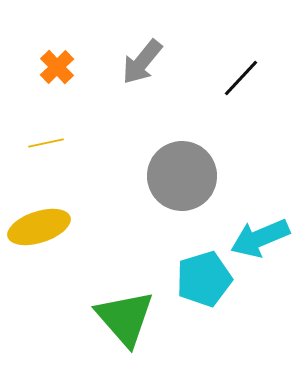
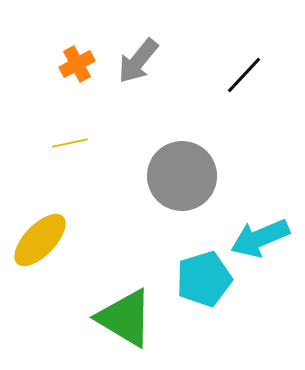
gray arrow: moved 4 px left, 1 px up
orange cross: moved 20 px right, 3 px up; rotated 16 degrees clockwise
black line: moved 3 px right, 3 px up
yellow line: moved 24 px right
yellow ellipse: moved 1 px right, 13 px down; rotated 28 degrees counterclockwise
green triangle: rotated 18 degrees counterclockwise
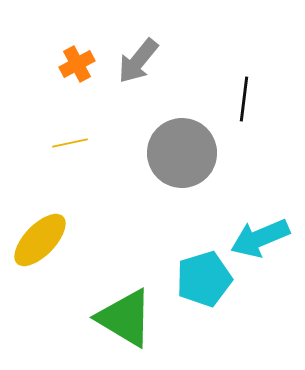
black line: moved 24 px down; rotated 36 degrees counterclockwise
gray circle: moved 23 px up
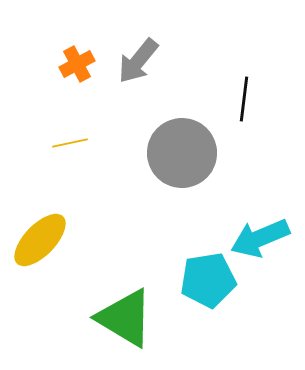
cyan pentagon: moved 4 px right, 1 px down; rotated 8 degrees clockwise
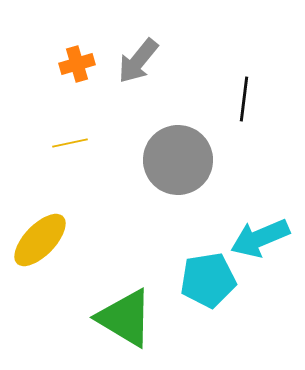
orange cross: rotated 12 degrees clockwise
gray circle: moved 4 px left, 7 px down
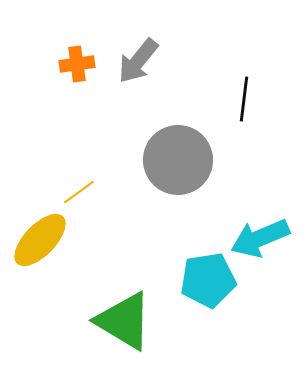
orange cross: rotated 8 degrees clockwise
yellow line: moved 9 px right, 49 px down; rotated 24 degrees counterclockwise
green triangle: moved 1 px left, 3 px down
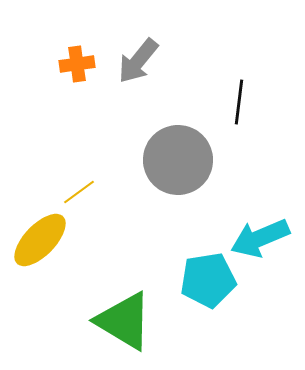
black line: moved 5 px left, 3 px down
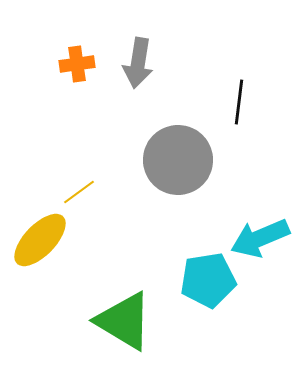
gray arrow: moved 2 px down; rotated 30 degrees counterclockwise
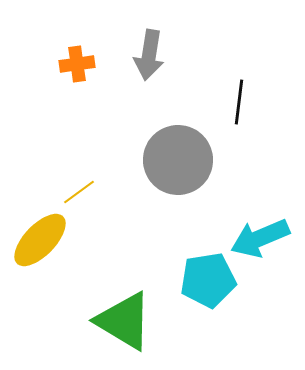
gray arrow: moved 11 px right, 8 px up
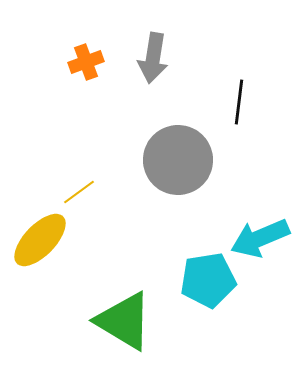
gray arrow: moved 4 px right, 3 px down
orange cross: moved 9 px right, 2 px up; rotated 12 degrees counterclockwise
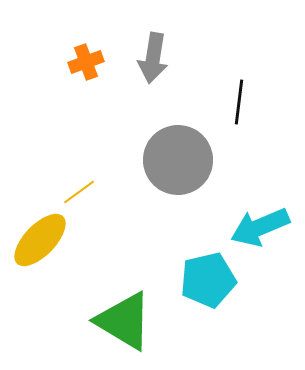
cyan arrow: moved 11 px up
cyan pentagon: rotated 4 degrees counterclockwise
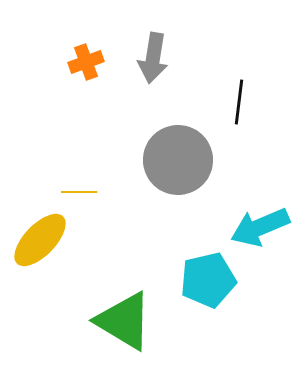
yellow line: rotated 36 degrees clockwise
